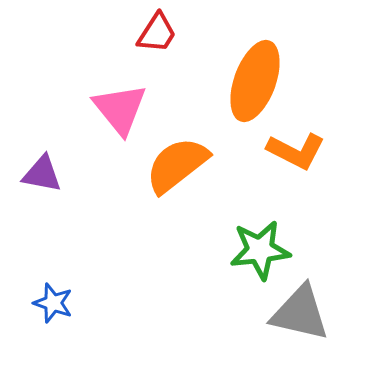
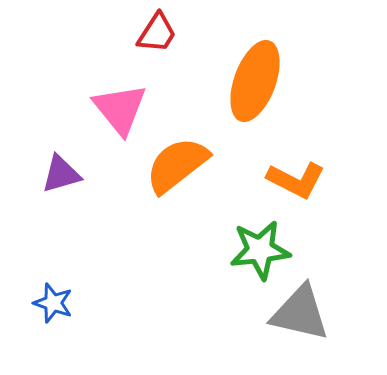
orange L-shape: moved 29 px down
purple triangle: moved 19 px right; rotated 27 degrees counterclockwise
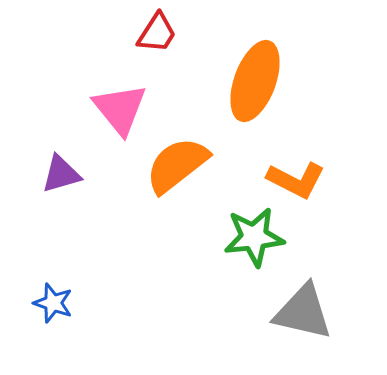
green star: moved 6 px left, 13 px up
gray triangle: moved 3 px right, 1 px up
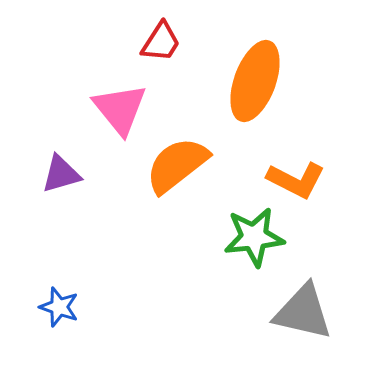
red trapezoid: moved 4 px right, 9 px down
blue star: moved 6 px right, 4 px down
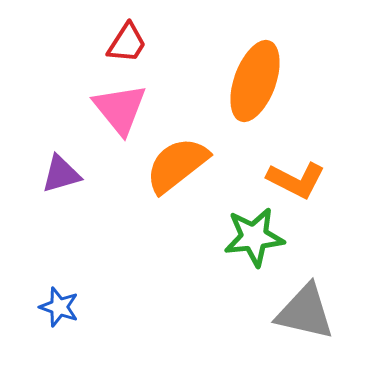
red trapezoid: moved 34 px left, 1 px down
gray triangle: moved 2 px right
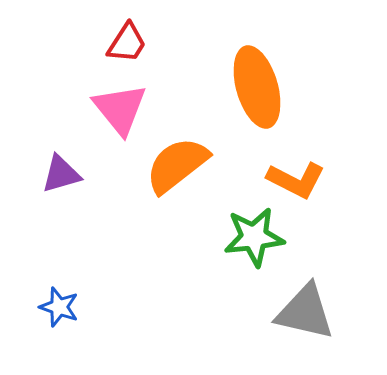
orange ellipse: moved 2 px right, 6 px down; rotated 36 degrees counterclockwise
